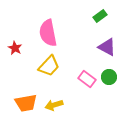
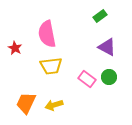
pink semicircle: moved 1 px left, 1 px down
yellow trapezoid: moved 2 px right; rotated 40 degrees clockwise
orange trapezoid: rotated 125 degrees clockwise
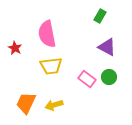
green rectangle: rotated 24 degrees counterclockwise
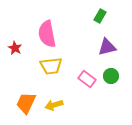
purple triangle: rotated 42 degrees counterclockwise
green circle: moved 2 px right, 1 px up
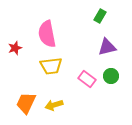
red star: rotated 24 degrees clockwise
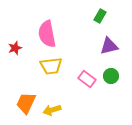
purple triangle: moved 2 px right, 1 px up
yellow arrow: moved 2 px left, 5 px down
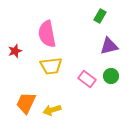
red star: moved 3 px down
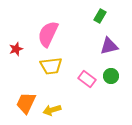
pink semicircle: moved 1 px right; rotated 36 degrees clockwise
red star: moved 1 px right, 2 px up
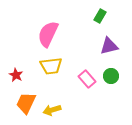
red star: moved 26 px down; rotated 24 degrees counterclockwise
pink rectangle: rotated 12 degrees clockwise
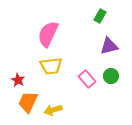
red star: moved 2 px right, 5 px down
orange trapezoid: moved 2 px right, 1 px up
yellow arrow: moved 1 px right
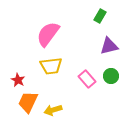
pink semicircle: rotated 12 degrees clockwise
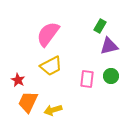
green rectangle: moved 10 px down
yellow trapezoid: rotated 20 degrees counterclockwise
pink rectangle: rotated 48 degrees clockwise
